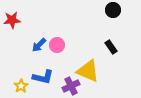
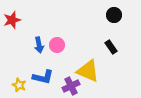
black circle: moved 1 px right, 5 px down
red star: rotated 12 degrees counterclockwise
blue arrow: rotated 56 degrees counterclockwise
yellow star: moved 2 px left, 1 px up; rotated 16 degrees counterclockwise
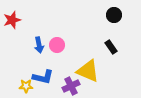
yellow star: moved 7 px right, 1 px down; rotated 24 degrees counterclockwise
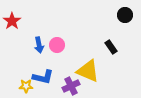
black circle: moved 11 px right
red star: moved 1 px down; rotated 18 degrees counterclockwise
